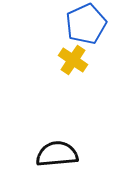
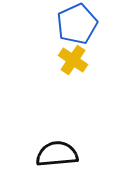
blue pentagon: moved 9 px left
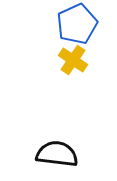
black semicircle: rotated 12 degrees clockwise
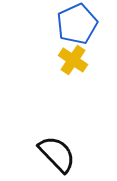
black semicircle: rotated 39 degrees clockwise
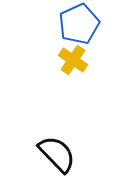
blue pentagon: moved 2 px right
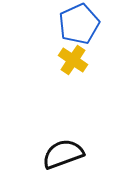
black semicircle: moved 6 px right; rotated 66 degrees counterclockwise
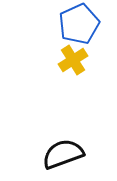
yellow cross: rotated 24 degrees clockwise
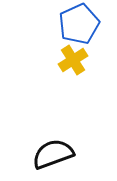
black semicircle: moved 10 px left
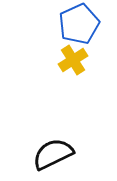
black semicircle: rotated 6 degrees counterclockwise
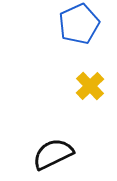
yellow cross: moved 17 px right, 26 px down; rotated 12 degrees counterclockwise
